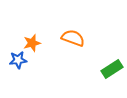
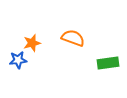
green rectangle: moved 4 px left, 6 px up; rotated 25 degrees clockwise
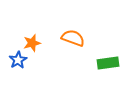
blue star: rotated 24 degrees counterclockwise
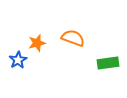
orange star: moved 5 px right
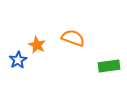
orange star: moved 2 px down; rotated 30 degrees counterclockwise
green rectangle: moved 1 px right, 3 px down
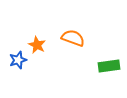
blue star: rotated 12 degrees clockwise
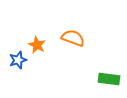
green rectangle: moved 13 px down; rotated 15 degrees clockwise
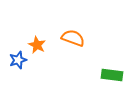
green rectangle: moved 3 px right, 4 px up
